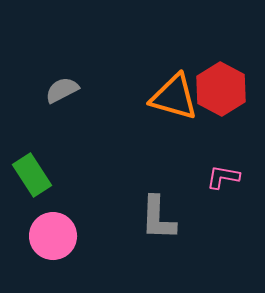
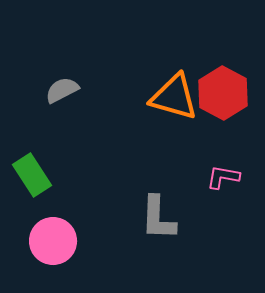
red hexagon: moved 2 px right, 4 px down
pink circle: moved 5 px down
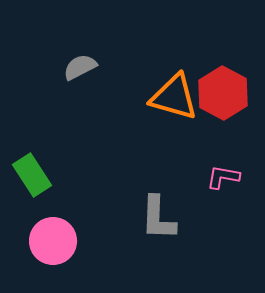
gray semicircle: moved 18 px right, 23 px up
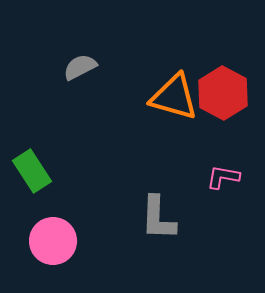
green rectangle: moved 4 px up
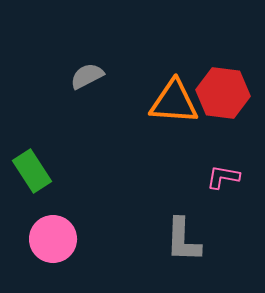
gray semicircle: moved 7 px right, 9 px down
red hexagon: rotated 21 degrees counterclockwise
orange triangle: moved 5 px down; rotated 12 degrees counterclockwise
gray L-shape: moved 25 px right, 22 px down
pink circle: moved 2 px up
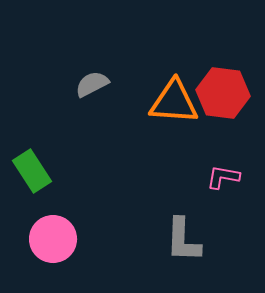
gray semicircle: moved 5 px right, 8 px down
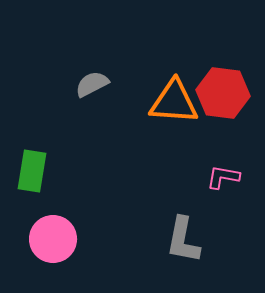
green rectangle: rotated 42 degrees clockwise
gray L-shape: rotated 9 degrees clockwise
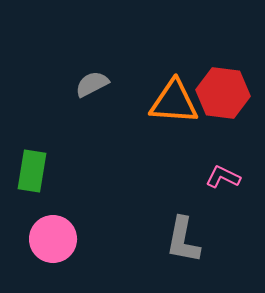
pink L-shape: rotated 16 degrees clockwise
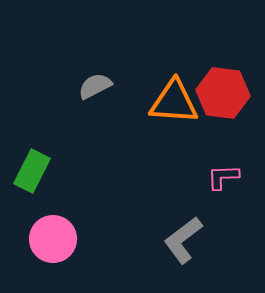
gray semicircle: moved 3 px right, 2 px down
green rectangle: rotated 18 degrees clockwise
pink L-shape: rotated 28 degrees counterclockwise
gray L-shape: rotated 42 degrees clockwise
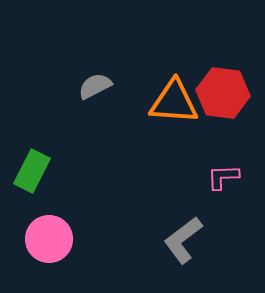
pink circle: moved 4 px left
